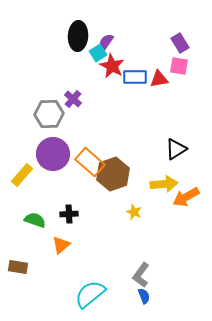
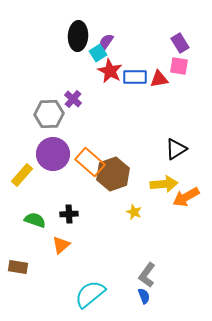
red star: moved 2 px left, 5 px down
gray L-shape: moved 6 px right
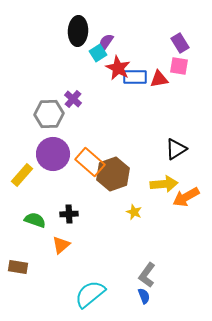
black ellipse: moved 5 px up
red star: moved 8 px right, 3 px up
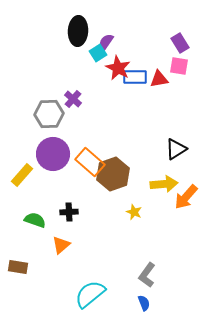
orange arrow: rotated 20 degrees counterclockwise
black cross: moved 2 px up
blue semicircle: moved 7 px down
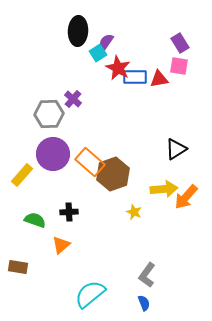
yellow arrow: moved 5 px down
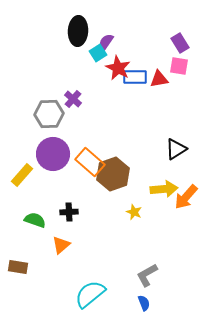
gray L-shape: rotated 25 degrees clockwise
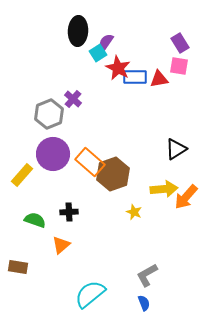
gray hexagon: rotated 20 degrees counterclockwise
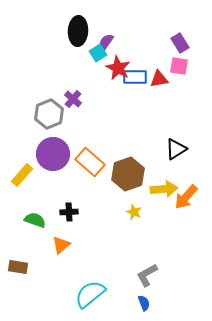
brown hexagon: moved 15 px right
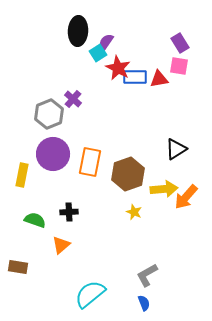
orange rectangle: rotated 60 degrees clockwise
yellow rectangle: rotated 30 degrees counterclockwise
